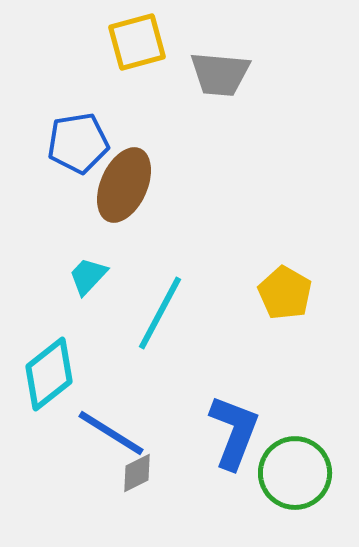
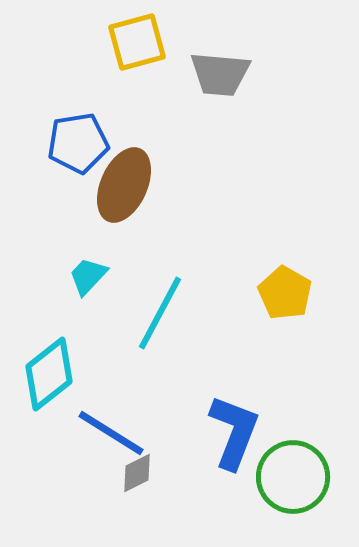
green circle: moved 2 px left, 4 px down
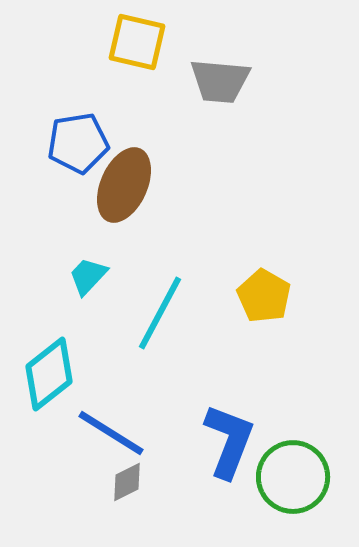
yellow square: rotated 28 degrees clockwise
gray trapezoid: moved 7 px down
yellow pentagon: moved 21 px left, 3 px down
blue L-shape: moved 5 px left, 9 px down
gray diamond: moved 10 px left, 9 px down
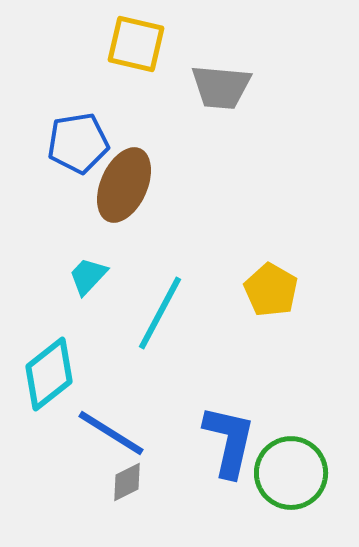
yellow square: moved 1 px left, 2 px down
gray trapezoid: moved 1 px right, 6 px down
yellow pentagon: moved 7 px right, 6 px up
blue L-shape: rotated 8 degrees counterclockwise
green circle: moved 2 px left, 4 px up
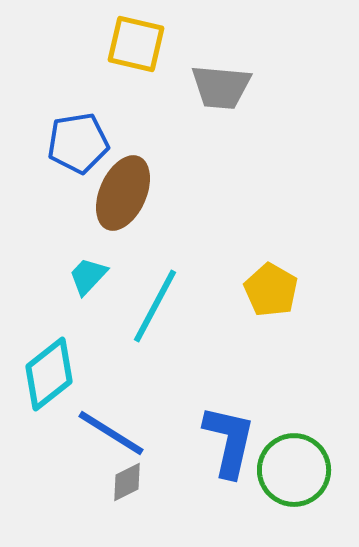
brown ellipse: moved 1 px left, 8 px down
cyan line: moved 5 px left, 7 px up
green circle: moved 3 px right, 3 px up
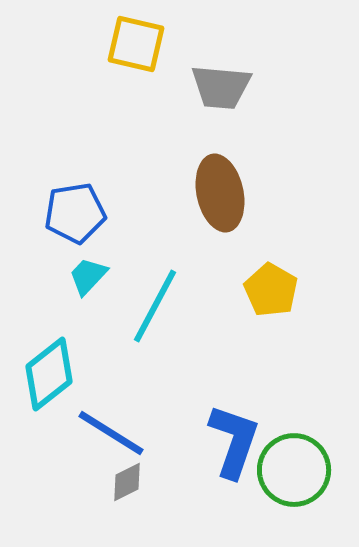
blue pentagon: moved 3 px left, 70 px down
brown ellipse: moved 97 px right; rotated 36 degrees counterclockwise
blue L-shape: moved 5 px right; rotated 6 degrees clockwise
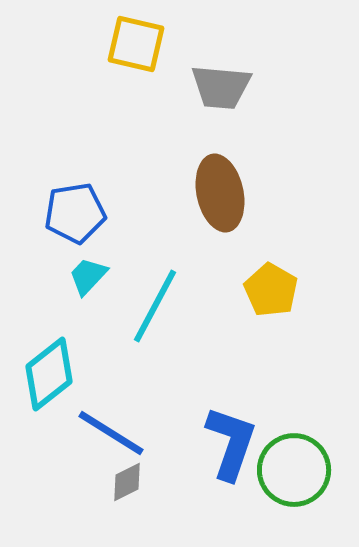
blue L-shape: moved 3 px left, 2 px down
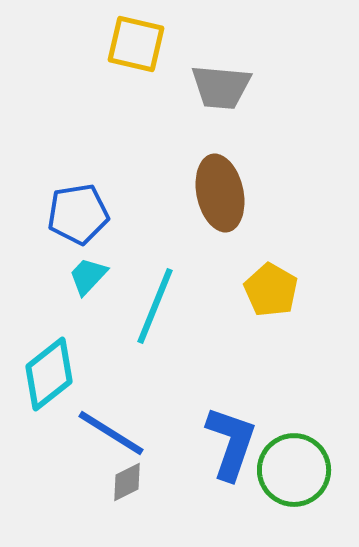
blue pentagon: moved 3 px right, 1 px down
cyan line: rotated 6 degrees counterclockwise
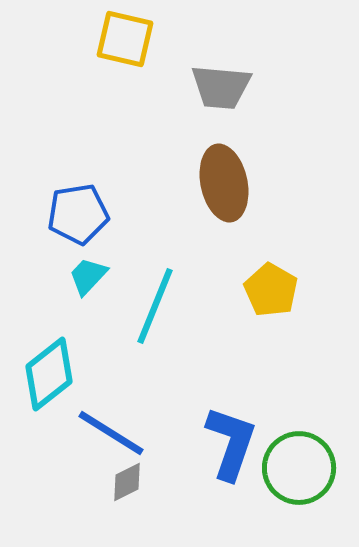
yellow square: moved 11 px left, 5 px up
brown ellipse: moved 4 px right, 10 px up
green circle: moved 5 px right, 2 px up
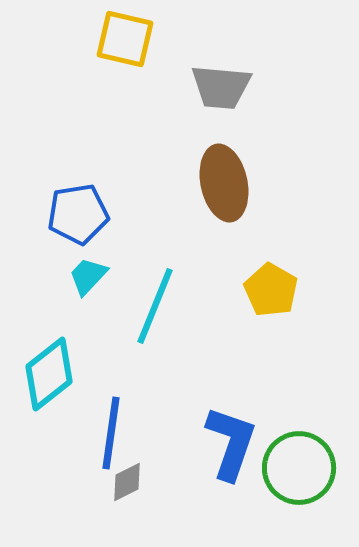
blue line: rotated 66 degrees clockwise
